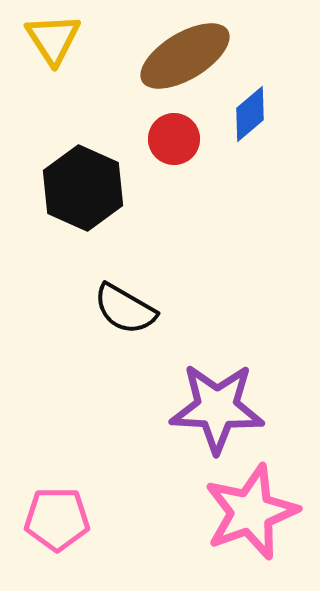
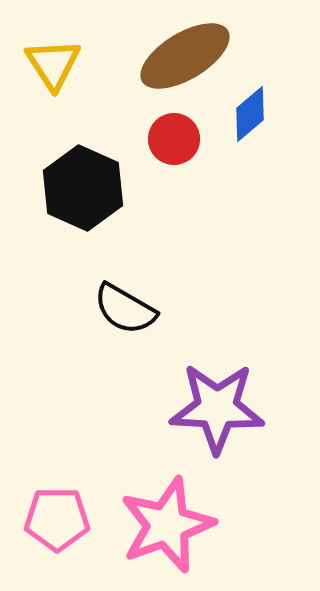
yellow triangle: moved 25 px down
pink star: moved 84 px left, 13 px down
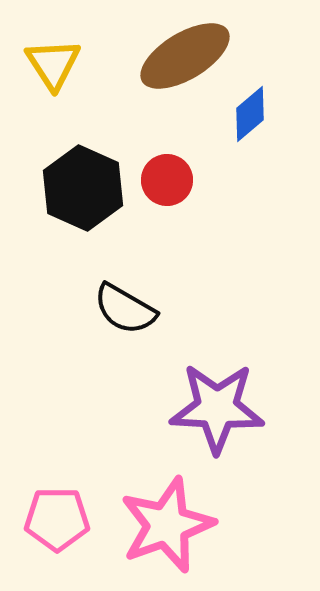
red circle: moved 7 px left, 41 px down
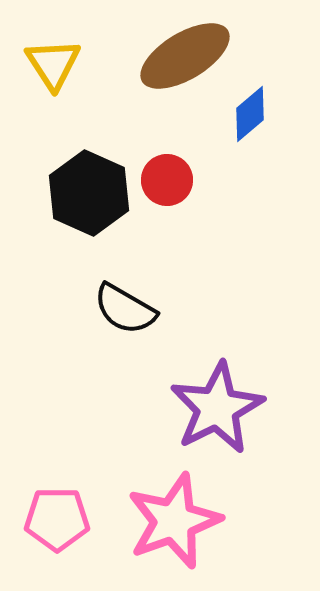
black hexagon: moved 6 px right, 5 px down
purple star: rotated 30 degrees counterclockwise
pink star: moved 7 px right, 4 px up
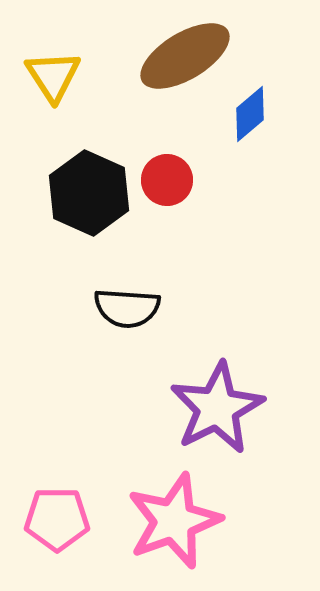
yellow triangle: moved 12 px down
black semicircle: moved 2 px right, 1 px up; rotated 26 degrees counterclockwise
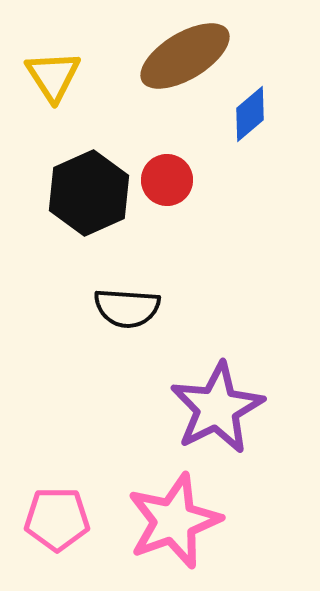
black hexagon: rotated 12 degrees clockwise
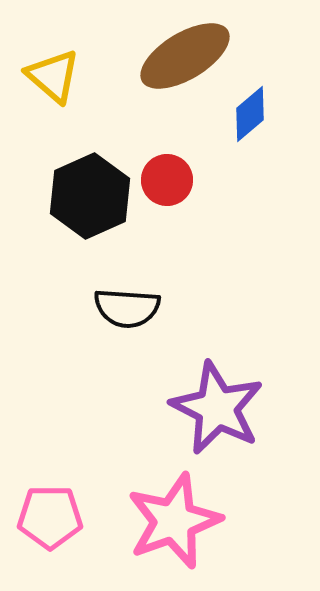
yellow triangle: rotated 16 degrees counterclockwise
black hexagon: moved 1 px right, 3 px down
purple star: rotated 18 degrees counterclockwise
pink pentagon: moved 7 px left, 2 px up
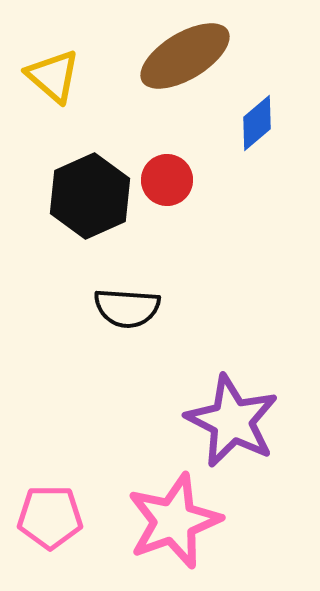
blue diamond: moved 7 px right, 9 px down
purple star: moved 15 px right, 13 px down
